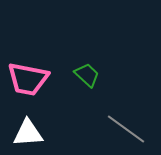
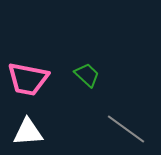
white triangle: moved 1 px up
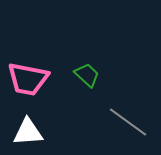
gray line: moved 2 px right, 7 px up
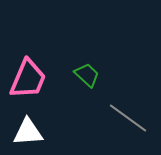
pink trapezoid: rotated 78 degrees counterclockwise
gray line: moved 4 px up
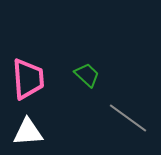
pink trapezoid: rotated 27 degrees counterclockwise
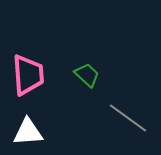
pink trapezoid: moved 4 px up
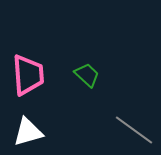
gray line: moved 6 px right, 12 px down
white triangle: rotated 12 degrees counterclockwise
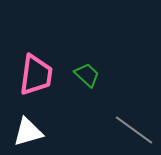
pink trapezoid: moved 8 px right; rotated 12 degrees clockwise
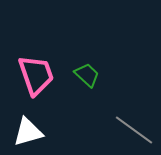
pink trapezoid: rotated 27 degrees counterclockwise
